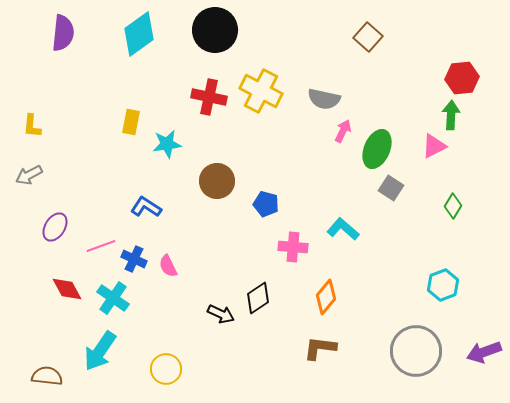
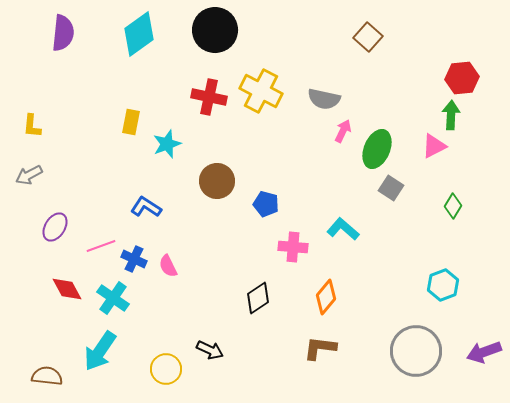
cyan star: rotated 12 degrees counterclockwise
black arrow: moved 11 px left, 36 px down
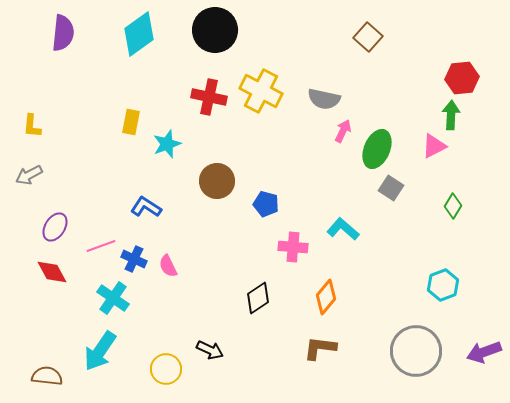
red diamond: moved 15 px left, 17 px up
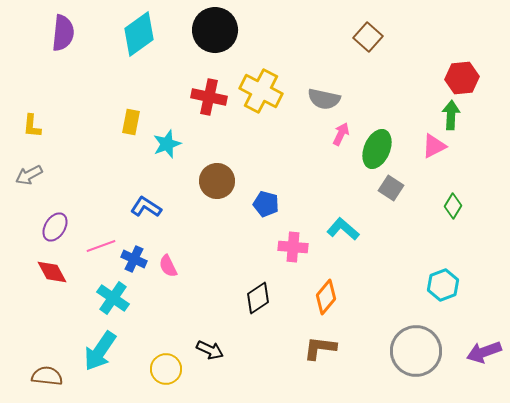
pink arrow: moved 2 px left, 3 px down
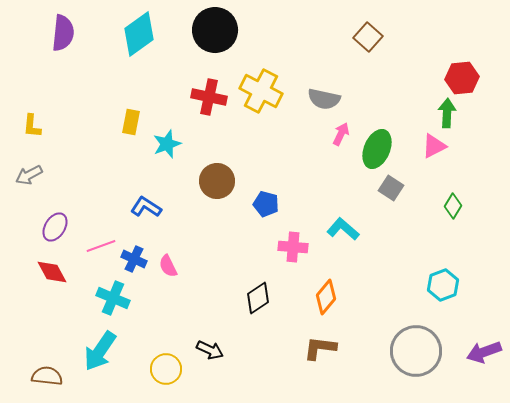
green arrow: moved 4 px left, 2 px up
cyan cross: rotated 12 degrees counterclockwise
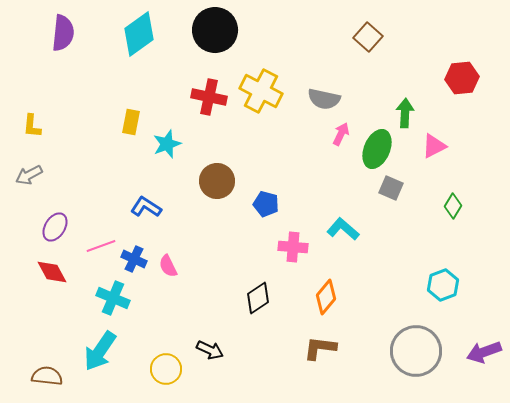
green arrow: moved 42 px left
gray square: rotated 10 degrees counterclockwise
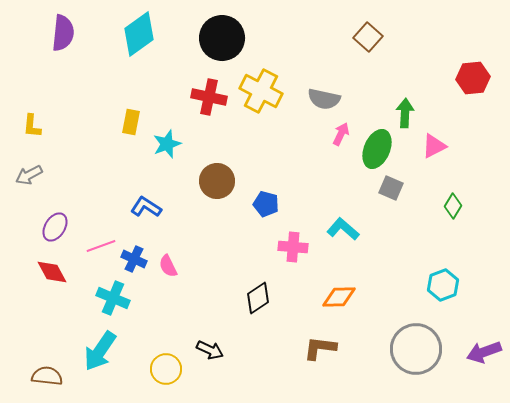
black circle: moved 7 px right, 8 px down
red hexagon: moved 11 px right
orange diamond: moved 13 px right; rotated 48 degrees clockwise
gray circle: moved 2 px up
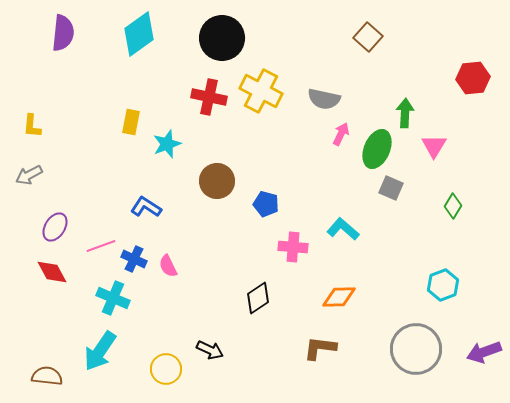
pink triangle: rotated 32 degrees counterclockwise
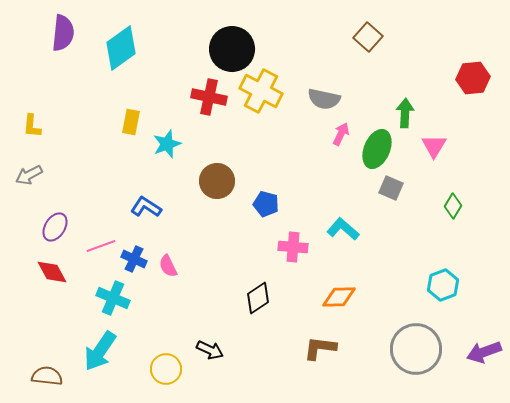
cyan diamond: moved 18 px left, 14 px down
black circle: moved 10 px right, 11 px down
